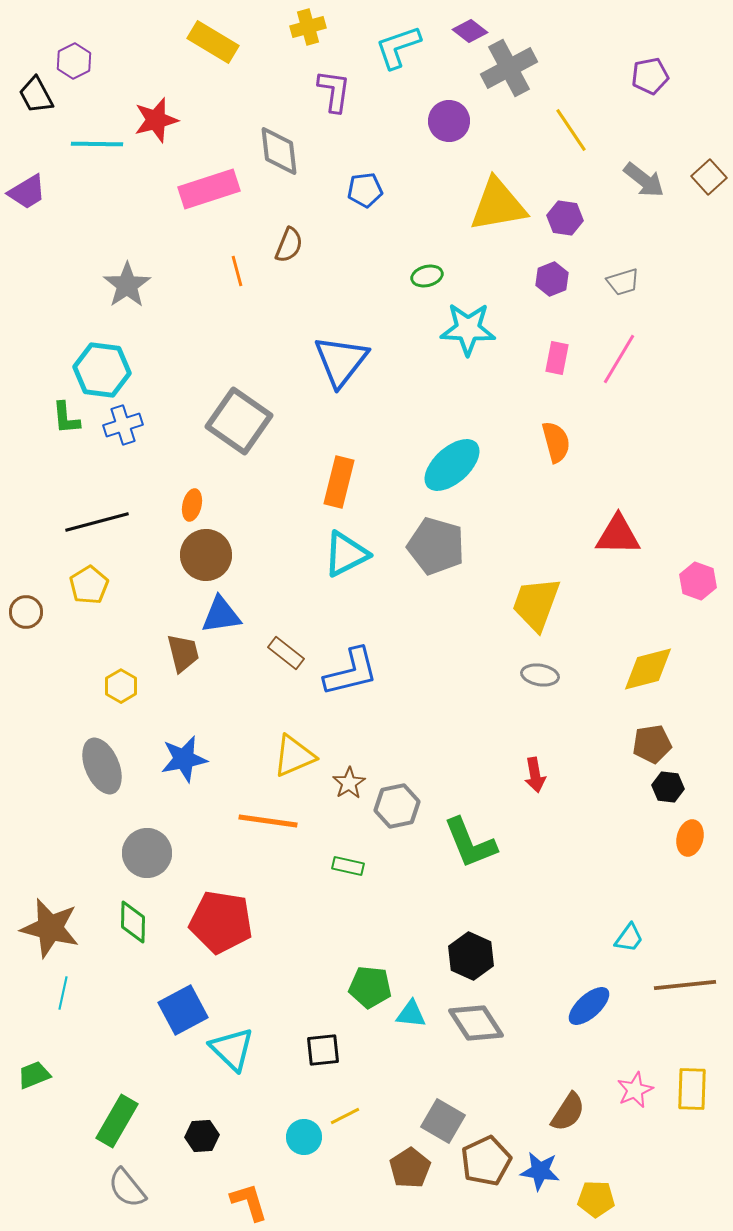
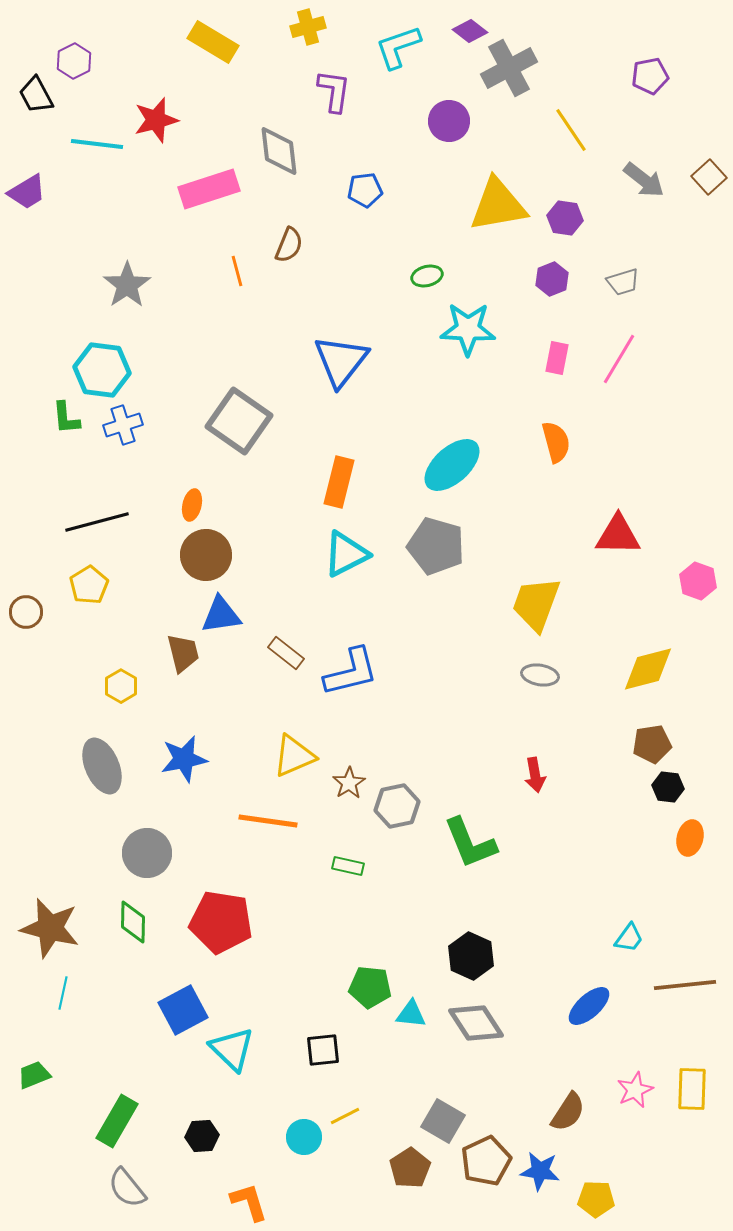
cyan line at (97, 144): rotated 6 degrees clockwise
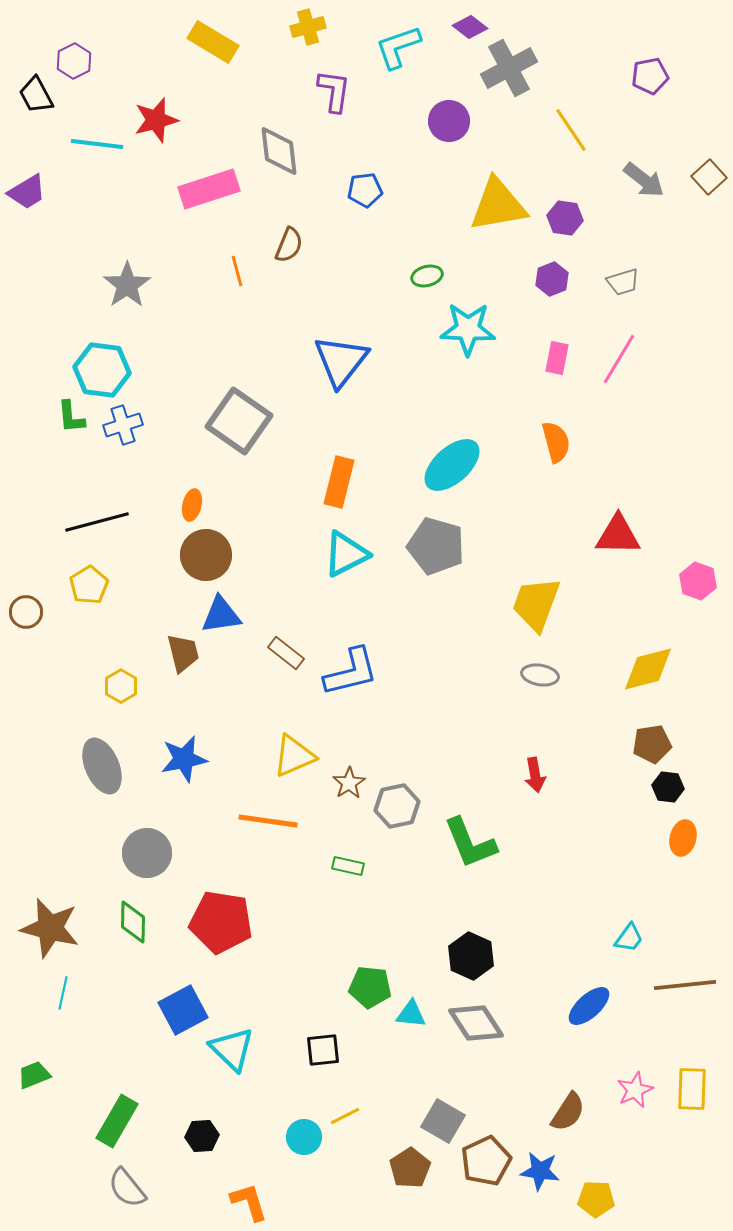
purple diamond at (470, 31): moved 4 px up
green L-shape at (66, 418): moved 5 px right, 1 px up
orange ellipse at (690, 838): moved 7 px left
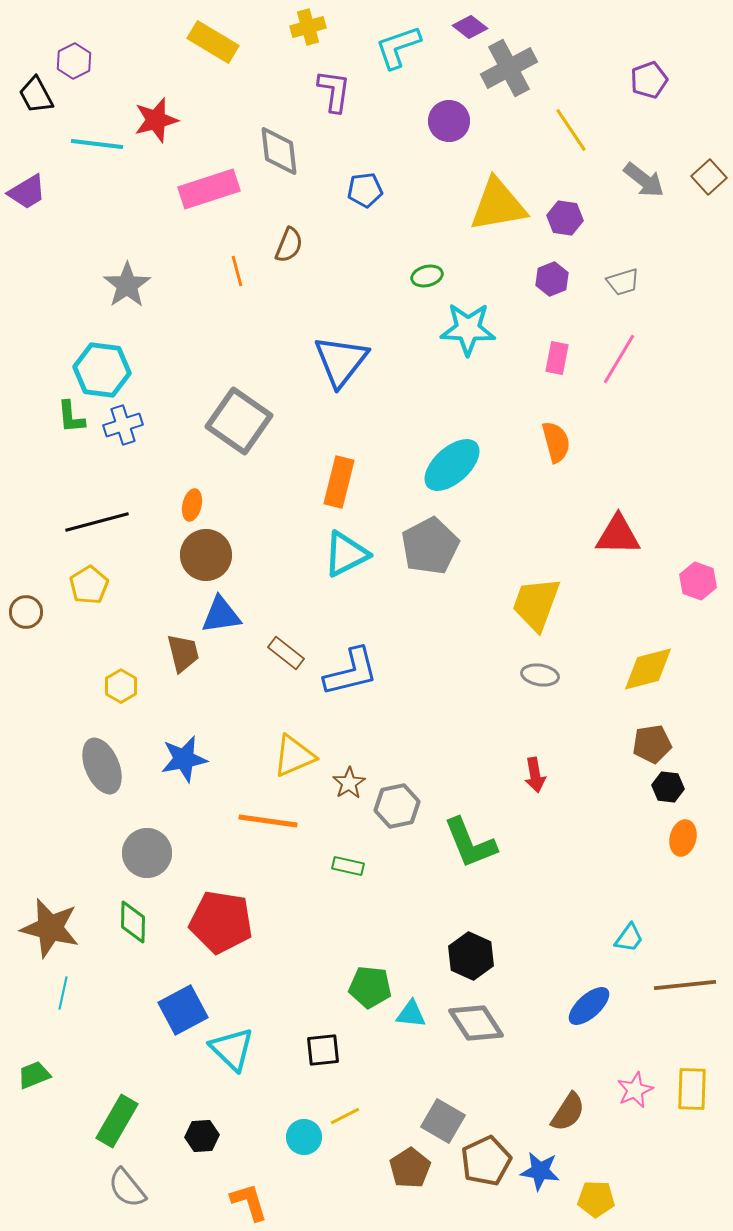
purple pentagon at (650, 76): moved 1 px left, 4 px down; rotated 9 degrees counterclockwise
gray pentagon at (436, 546): moved 6 px left; rotated 28 degrees clockwise
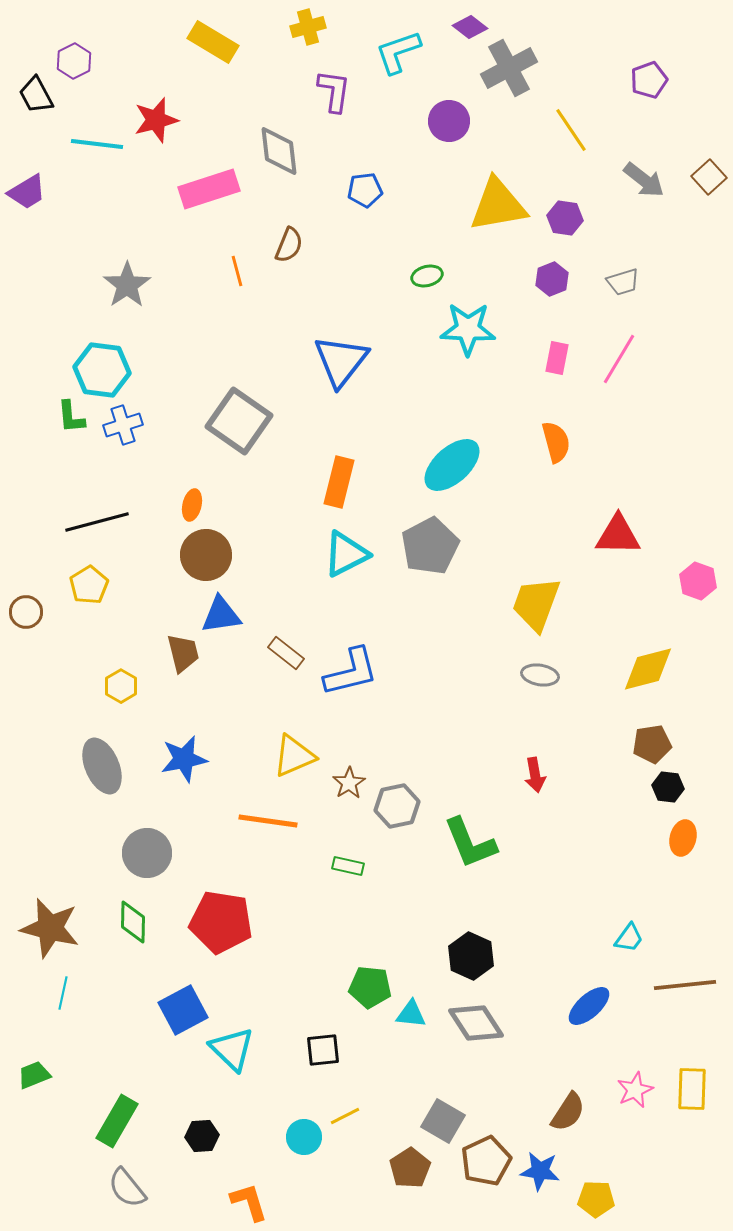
cyan L-shape at (398, 47): moved 5 px down
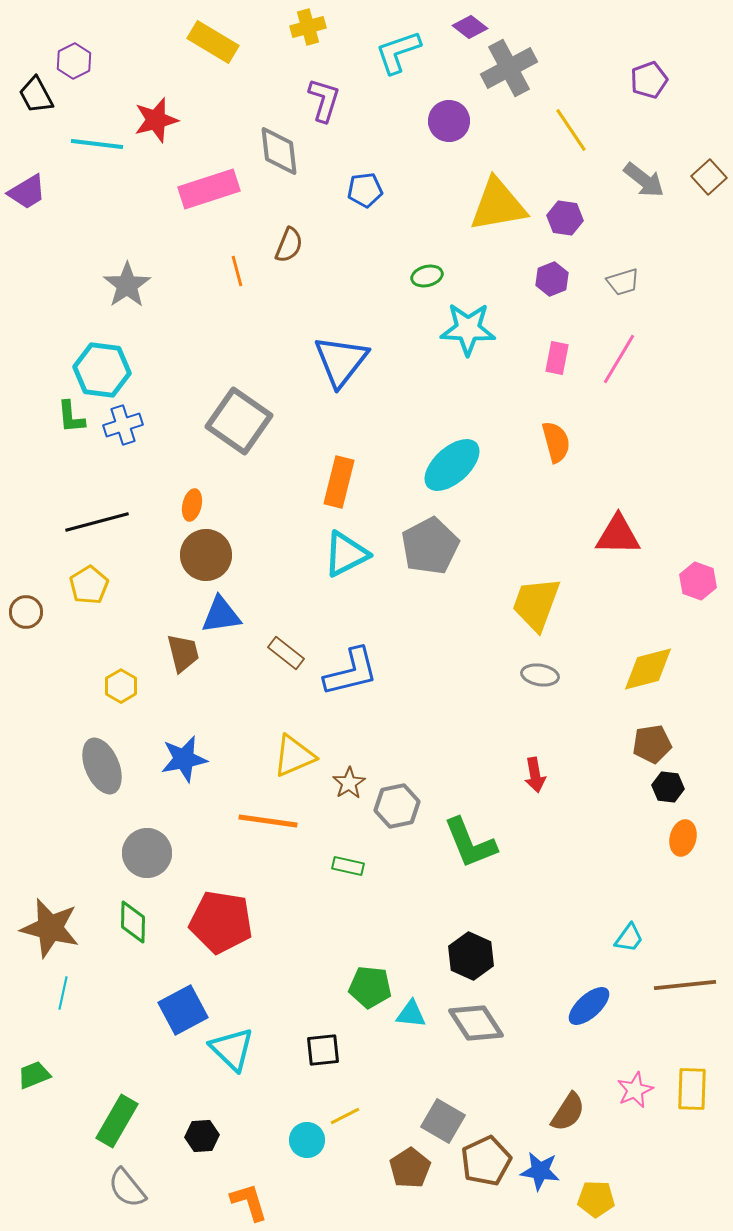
purple L-shape at (334, 91): moved 10 px left, 9 px down; rotated 9 degrees clockwise
cyan circle at (304, 1137): moved 3 px right, 3 px down
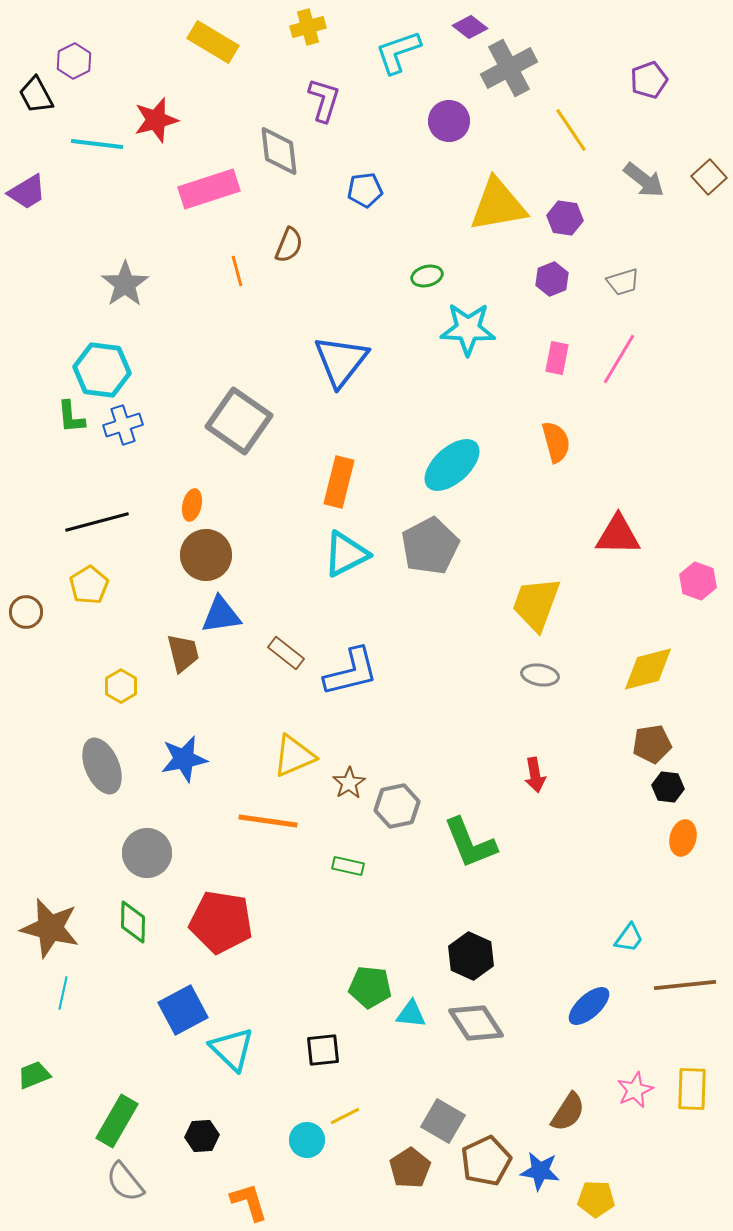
gray star at (127, 285): moved 2 px left, 1 px up
gray semicircle at (127, 1188): moved 2 px left, 6 px up
